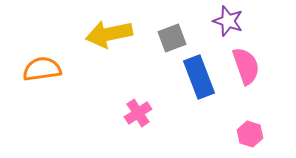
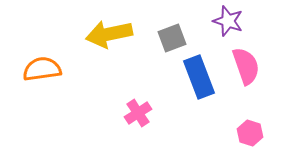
pink hexagon: moved 1 px up
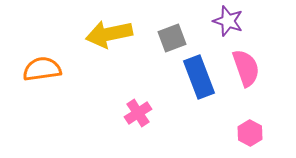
pink semicircle: moved 2 px down
pink hexagon: rotated 10 degrees clockwise
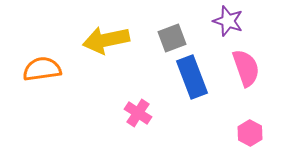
yellow arrow: moved 3 px left, 6 px down
blue rectangle: moved 7 px left
pink cross: rotated 24 degrees counterclockwise
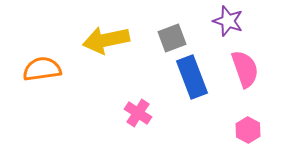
pink semicircle: moved 1 px left, 1 px down
pink hexagon: moved 2 px left, 3 px up
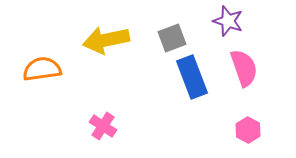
pink semicircle: moved 1 px left, 1 px up
pink cross: moved 35 px left, 13 px down
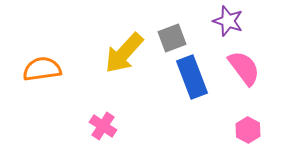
yellow arrow: moved 18 px right, 13 px down; rotated 36 degrees counterclockwise
pink semicircle: rotated 18 degrees counterclockwise
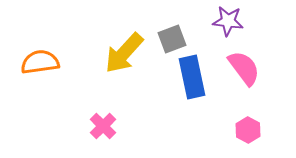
purple star: rotated 12 degrees counterclockwise
gray square: moved 1 px down
orange semicircle: moved 2 px left, 7 px up
blue rectangle: rotated 9 degrees clockwise
pink cross: rotated 12 degrees clockwise
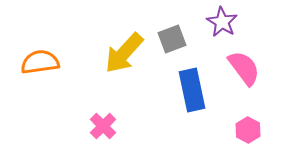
purple star: moved 6 px left, 1 px down; rotated 24 degrees clockwise
blue rectangle: moved 13 px down
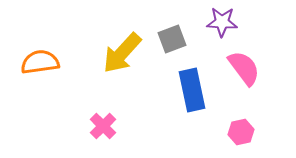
purple star: rotated 28 degrees counterclockwise
yellow arrow: moved 2 px left
pink hexagon: moved 7 px left, 2 px down; rotated 20 degrees clockwise
